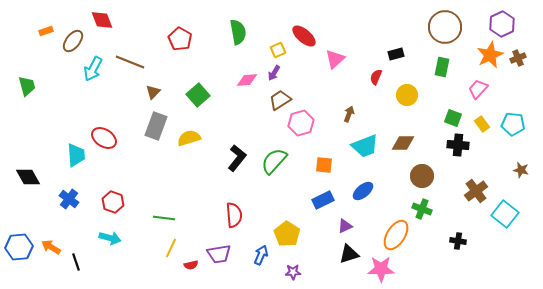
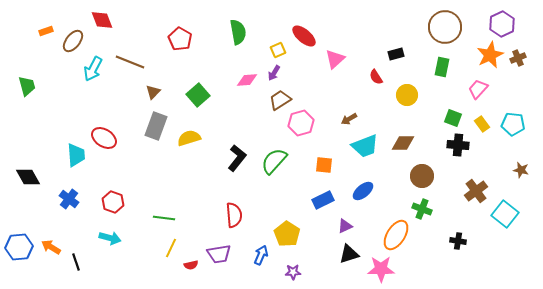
red semicircle at (376, 77): rotated 56 degrees counterclockwise
brown arrow at (349, 114): moved 5 px down; rotated 140 degrees counterclockwise
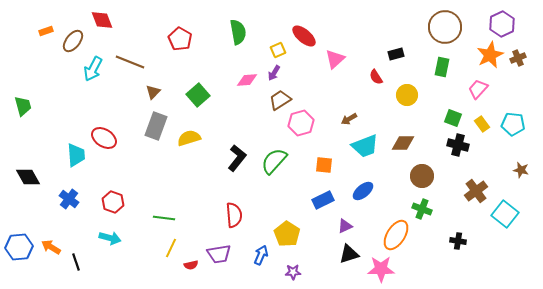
green trapezoid at (27, 86): moved 4 px left, 20 px down
black cross at (458, 145): rotated 10 degrees clockwise
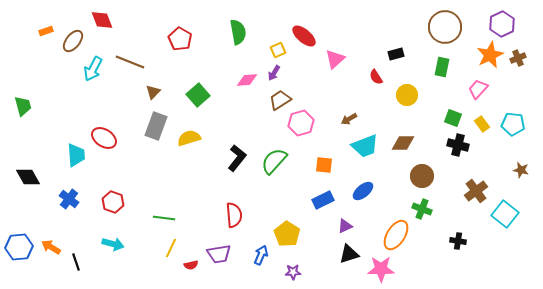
cyan arrow at (110, 238): moved 3 px right, 6 px down
